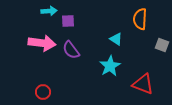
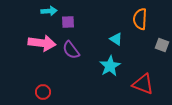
purple square: moved 1 px down
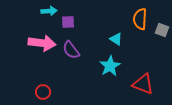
gray square: moved 15 px up
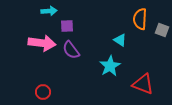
purple square: moved 1 px left, 4 px down
cyan triangle: moved 4 px right, 1 px down
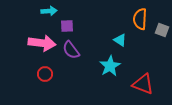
red circle: moved 2 px right, 18 px up
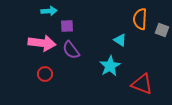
red triangle: moved 1 px left
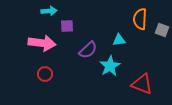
cyan triangle: moved 1 px left; rotated 40 degrees counterclockwise
purple semicircle: moved 17 px right; rotated 96 degrees counterclockwise
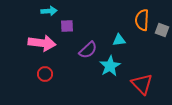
orange semicircle: moved 2 px right, 1 px down
red triangle: rotated 25 degrees clockwise
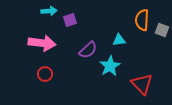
purple square: moved 3 px right, 6 px up; rotated 16 degrees counterclockwise
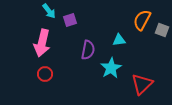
cyan arrow: rotated 56 degrees clockwise
orange semicircle: rotated 25 degrees clockwise
pink arrow: rotated 96 degrees clockwise
purple semicircle: rotated 36 degrees counterclockwise
cyan star: moved 1 px right, 2 px down
red triangle: rotated 30 degrees clockwise
